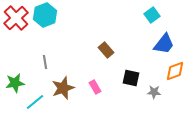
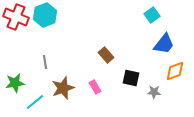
red cross: moved 1 px up; rotated 25 degrees counterclockwise
brown rectangle: moved 5 px down
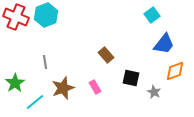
cyan hexagon: moved 1 px right
green star: rotated 24 degrees counterclockwise
gray star: rotated 24 degrees clockwise
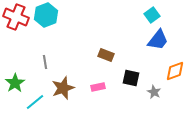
blue trapezoid: moved 6 px left, 4 px up
brown rectangle: rotated 28 degrees counterclockwise
pink rectangle: moved 3 px right; rotated 72 degrees counterclockwise
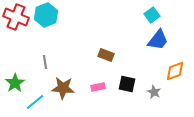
black square: moved 4 px left, 6 px down
brown star: rotated 25 degrees clockwise
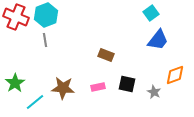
cyan square: moved 1 px left, 2 px up
gray line: moved 22 px up
orange diamond: moved 4 px down
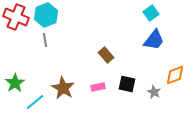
blue trapezoid: moved 4 px left
brown rectangle: rotated 28 degrees clockwise
brown star: rotated 25 degrees clockwise
